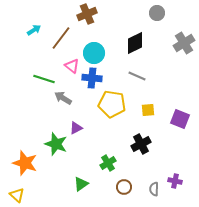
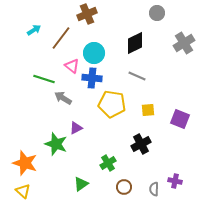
yellow triangle: moved 6 px right, 4 px up
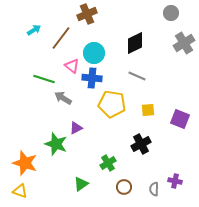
gray circle: moved 14 px right
yellow triangle: moved 3 px left; rotated 21 degrees counterclockwise
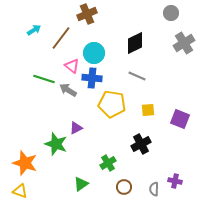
gray arrow: moved 5 px right, 8 px up
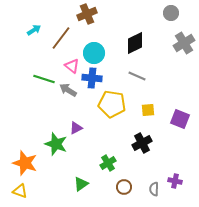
black cross: moved 1 px right, 1 px up
